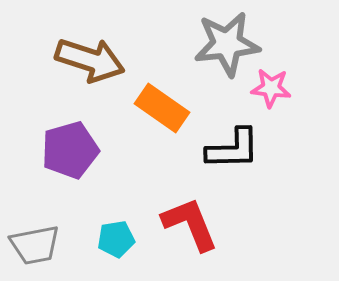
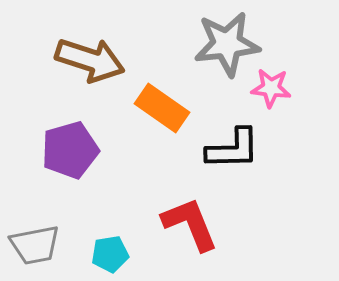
cyan pentagon: moved 6 px left, 15 px down
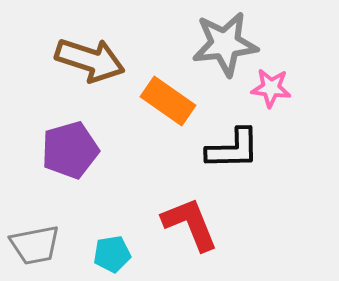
gray star: moved 2 px left
orange rectangle: moved 6 px right, 7 px up
cyan pentagon: moved 2 px right
